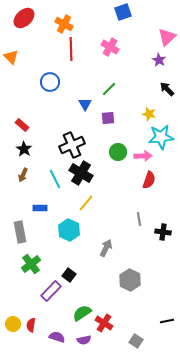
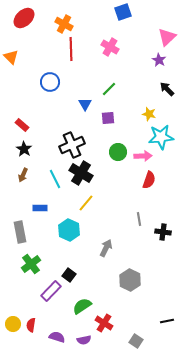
green semicircle at (82, 313): moved 7 px up
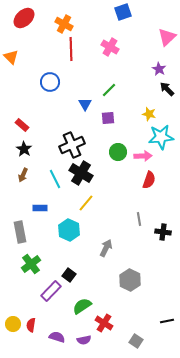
purple star at (159, 60): moved 9 px down
green line at (109, 89): moved 1 px down
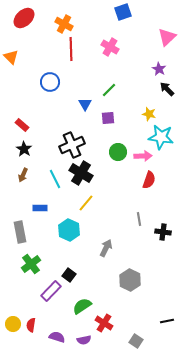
cyan star at (161, 137): rotated 15 degrees clockwise
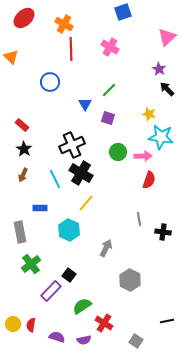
purple square at (108, 118): rotated 24 degrees clockwise
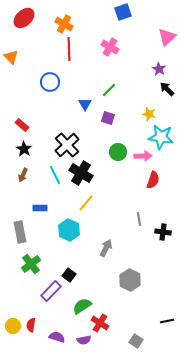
red line at (71, 49): moved 2 px left
black cross at (72, 145): moved 5 px left; rotated 20 degrees counterclockwise
cyan line at (55, 179): moved 4 px up
red semicircle at (149, 180): moved 4 px right
red cross at (104, 323): moved 4 px left
yellow circle at (13, 324): moved 2 px down
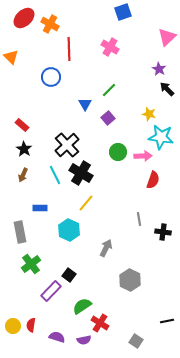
orange cross at (64, 24): moved 14 px left
blue circle at (50, 82): moved 1 px right, 5 px up
purple square at (108, 118): rotated 32 degrees clockwise
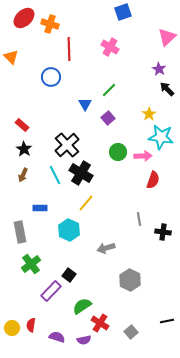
orange cross at (50, 24): rotated 12 degrees counterclockwise
yellow star at (149, 114): rotated 24 degrees clockwise
gray arrow at (106, 248): rotated 132 degrees counterclockwise
yellow circle at (13, 326): moved 1 px left, 2 px down
gray square at (136, 341): moved 5 px left, 9 px up; rotated 16 degrees clockwise
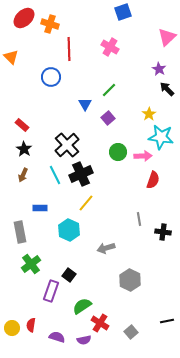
black cross at (81, 173): moved 1 px down; rotated 35 degrees clockwise
purple rectangle at (51, 291): rotated 25 degrees counterclockwise
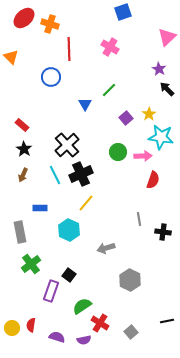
purple square at (108, 118): moved 18 px right
